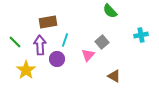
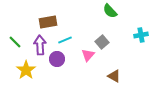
cyan line: rotated 48 degrees clockwise
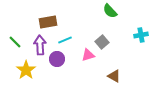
pink triangle: rotated 32 degrees clockwise
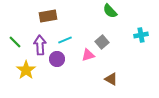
brown rectangle: moved 6 px up
brown triangle: moved 3 px left, 3 px down
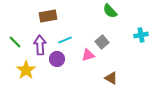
brown triangle: moved 1 px up
